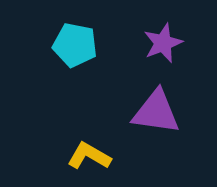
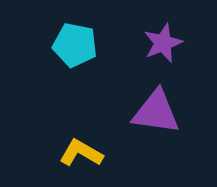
yellow L-shape: moved 8 px left, 3 px up
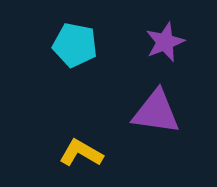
purple star: moved 2 px right, 1 px up
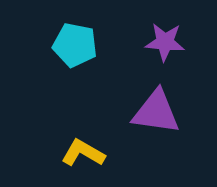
purple star: rotated 27 degrees clockwise
yellow L-shape: moved 2 px right
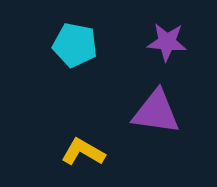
purple star: moved 2 px right
yellow L-shape: moved 1 px up
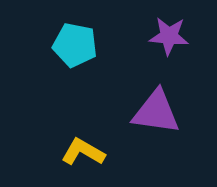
purple star: moved 2 px right, 6 px up
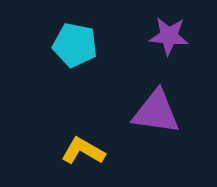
yellow L-shape: moved 1 px up
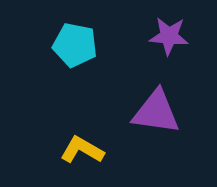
yellow L-shape: moved 1 px left, 1 px up
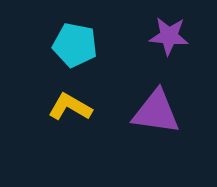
yellow L-shape: moved 12 px left, 43 px up
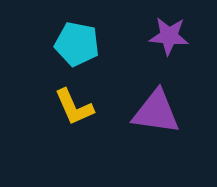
cyan pentagon: moved 2 px right, 1 px up
yellow L-shape: moved 4 px right; rotated 144 degrees counterclockwise
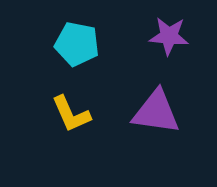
yellow L-shape: moved 3 px left, 7 px down
